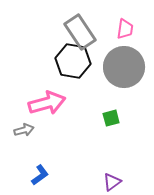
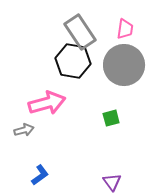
gray circle: moved 2 px up
purple triangle: rotated 30 degrees counterclockwise
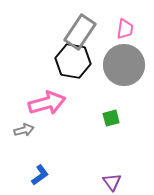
gray rectangle: rotated 68 degrees clockwise
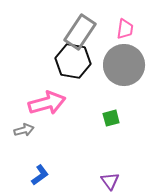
purple triangle: moved 2 px left, 1 px up
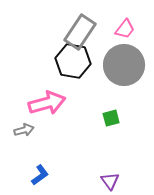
pink trapezoid: rotated 30 degrees clockwise
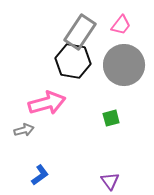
pink trapezoid: moved 4 px left, 4 px up
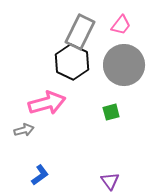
gray rectangle: rotated 8 degrees counterclockwise
black hexagon: moved 1 px left, 1 px down; rotated 16 degrees clockwise
green square: moved 6 px up
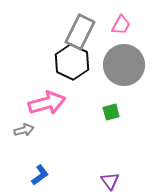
pink trapezoid: rotated 10 degrees counterclockwise
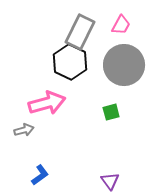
black hexagon: moved 2 px left
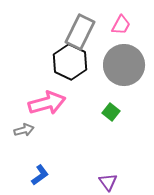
green square: rotated 36 degrees counterclockwise
purple triangle: moved 2 px left, 1 px down
